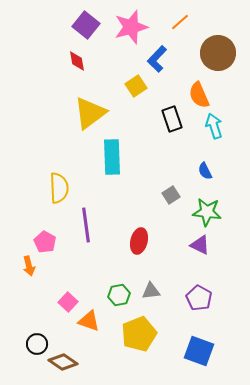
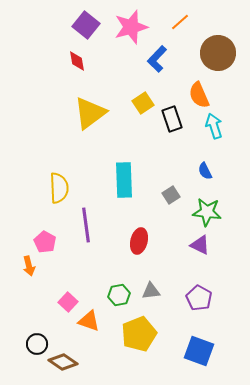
yellow square: moved 7 px right, 17 px down
cyan rectangle: moved 12 px right, 23 px down
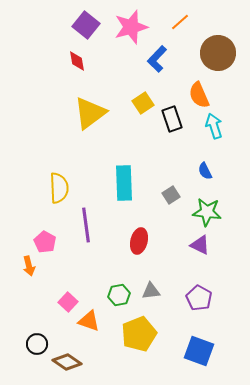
cyan rectangle: moved 3 px down
brown diamond: moved 4 px right
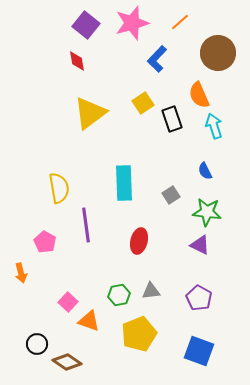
pink star: moved 1 px right, 4 px up
yellow semicircle: rotated 8 degrees counterclockwise
orange arrow: moved 8 px left, 7 px down
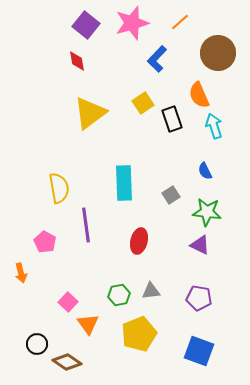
purple pentagon: rotated 20 degrees counterclockwise
orange triangle: moved 1 px left, 3 px down; rotated 35 degrees clockwise
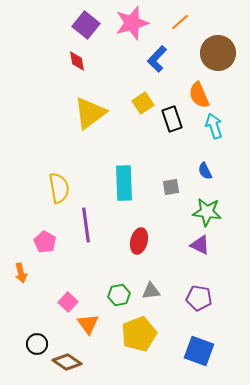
gray square: moved 8 px up; rotated 24 degrees clockwise
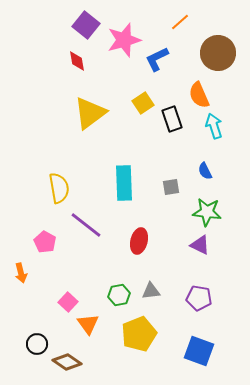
pink star: moved 8 px left, 17 px down
blue L-shape: rotated 20 degrees clockwise
purple line: rotated 44 degrees counterclockwise
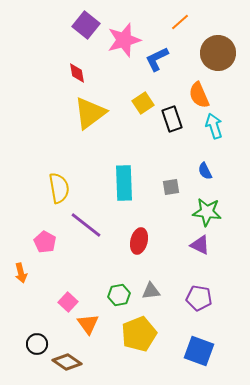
red diamond: moved 12 px down
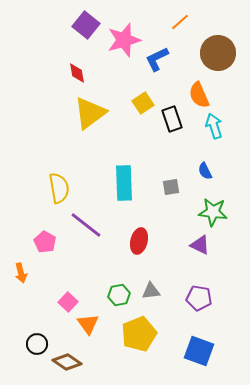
green star: moved 6 px right
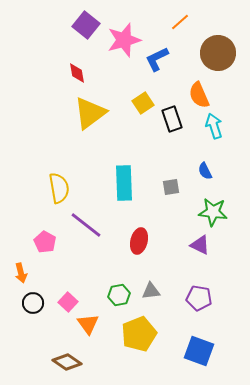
black circle: moved 4 px left, 41 px up
